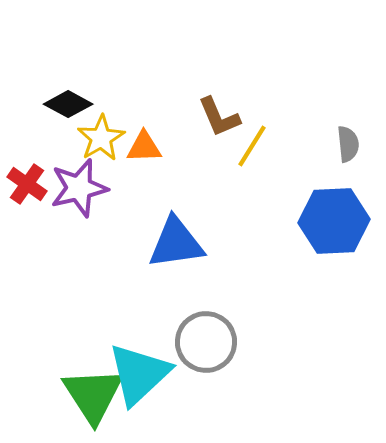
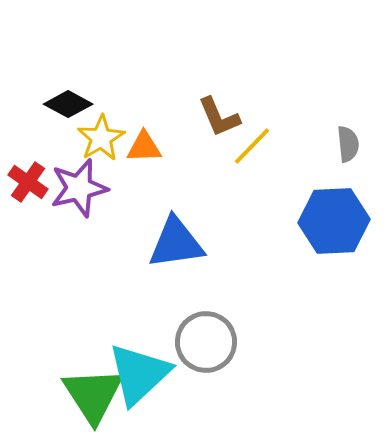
yellow line: rotated 12 degrees clockwise
red cross: moved 1 px right, 2 px up
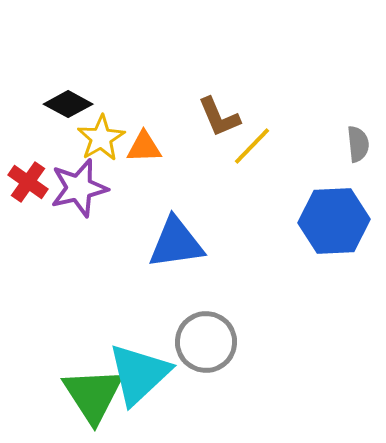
gray semicircle: moved 10 px right
